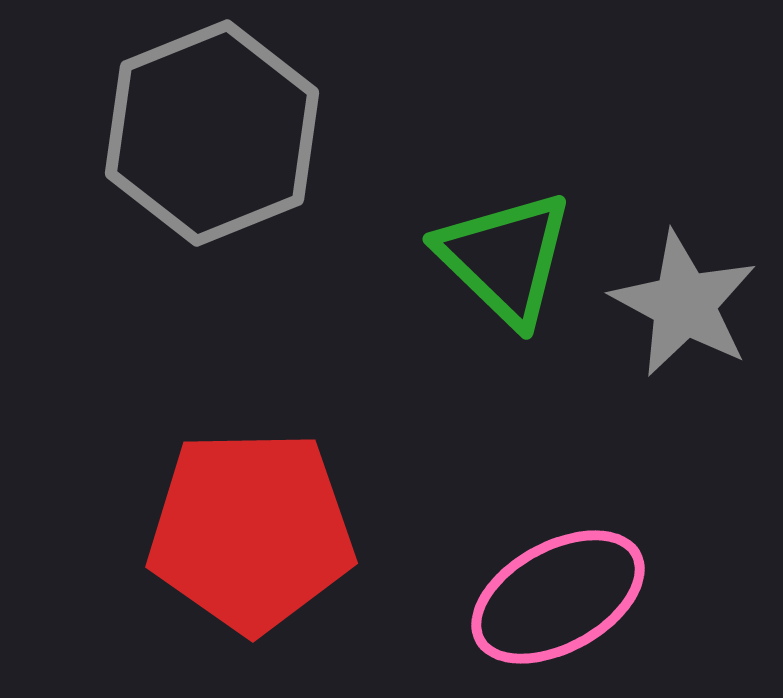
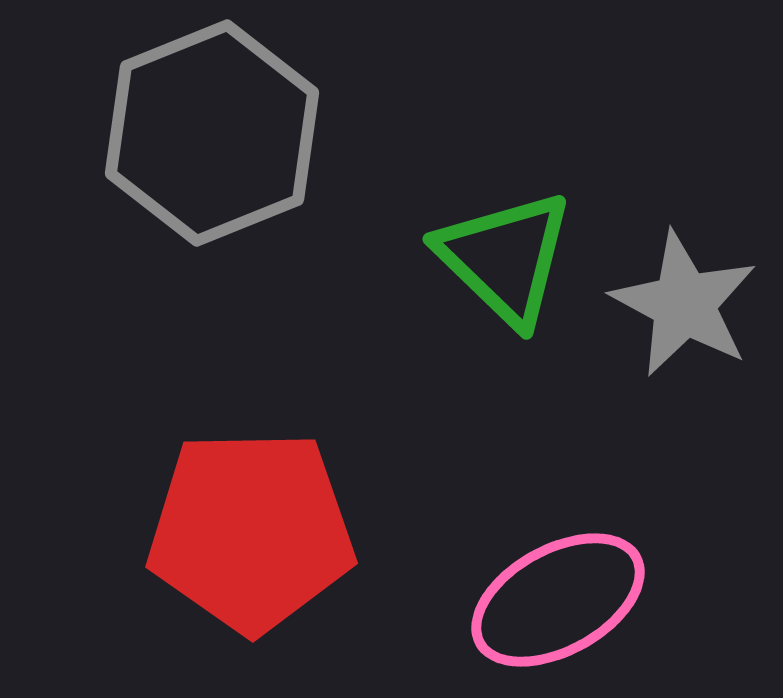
pink ellipse: moved 3 px down
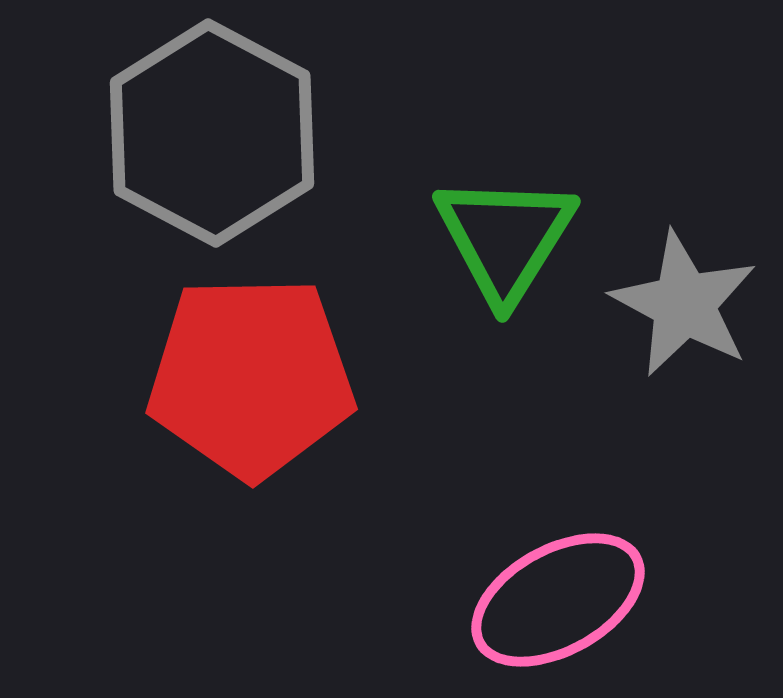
gray hexagon: rotated 10 degrees counterclockwise
green triangle: moved 20 px up; rotated 18 degrees clockwise
red pentagon: moved 154 px up
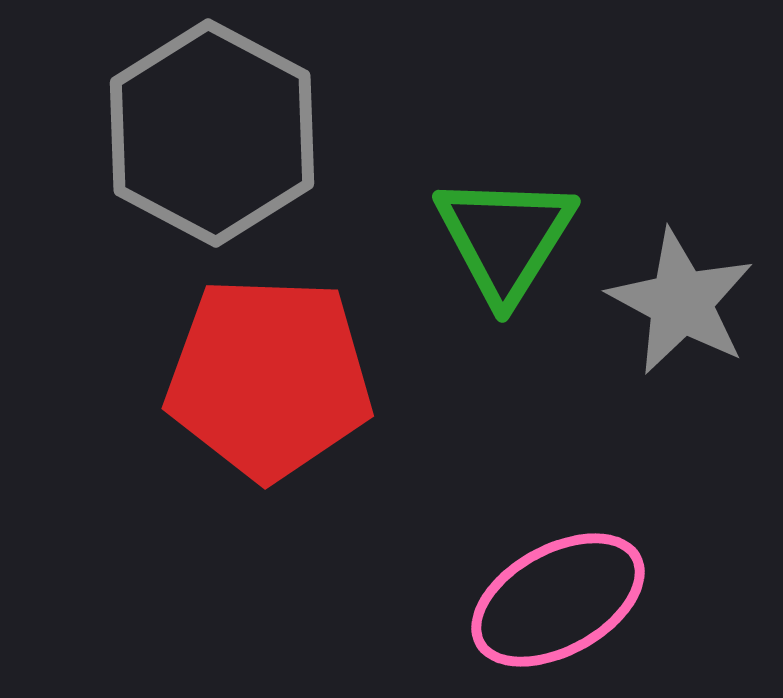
gray star: moved 3 px left, 2 px up
red pentagon: moved 18 px right, 1 px down; rotated 3 degrees clockwise
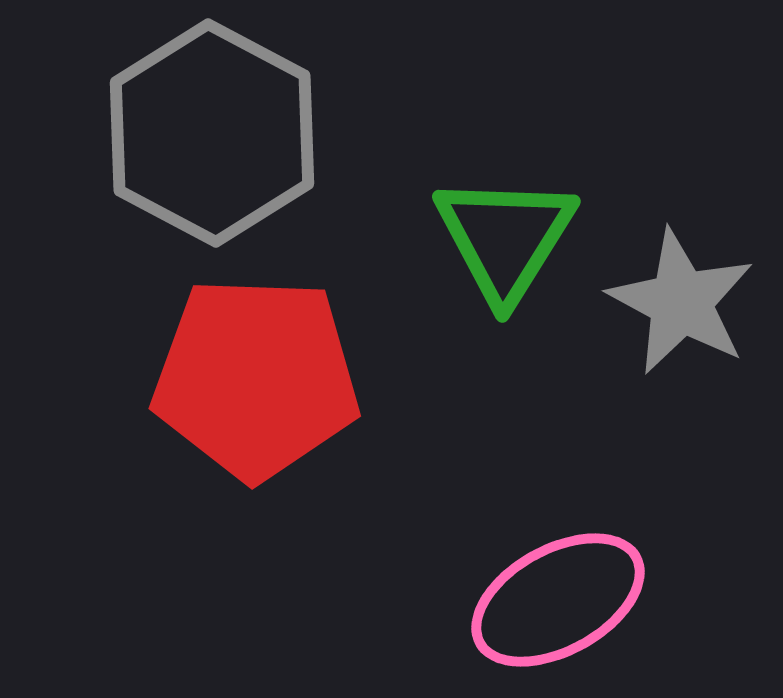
red pentagon: moved 13 px left
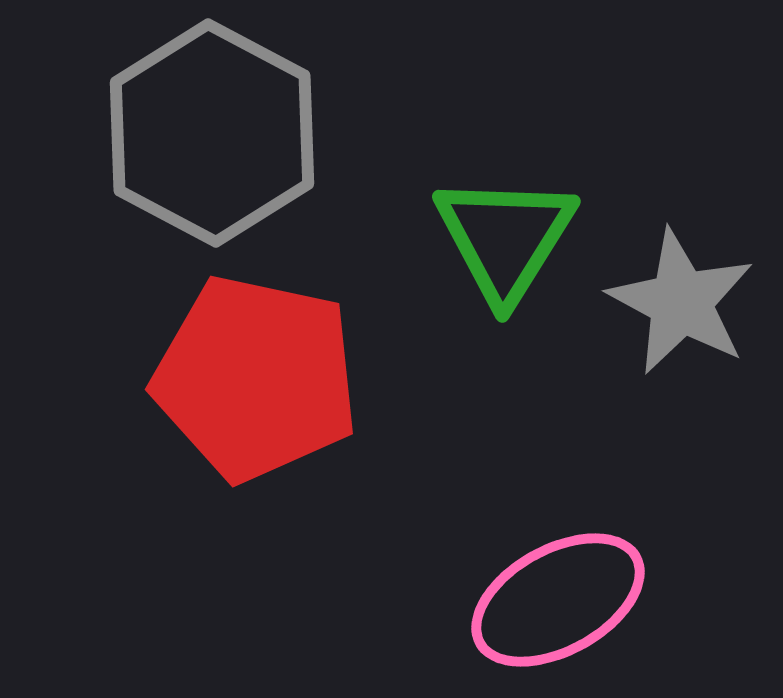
red pentagon: rotated 10 degrees clockwise
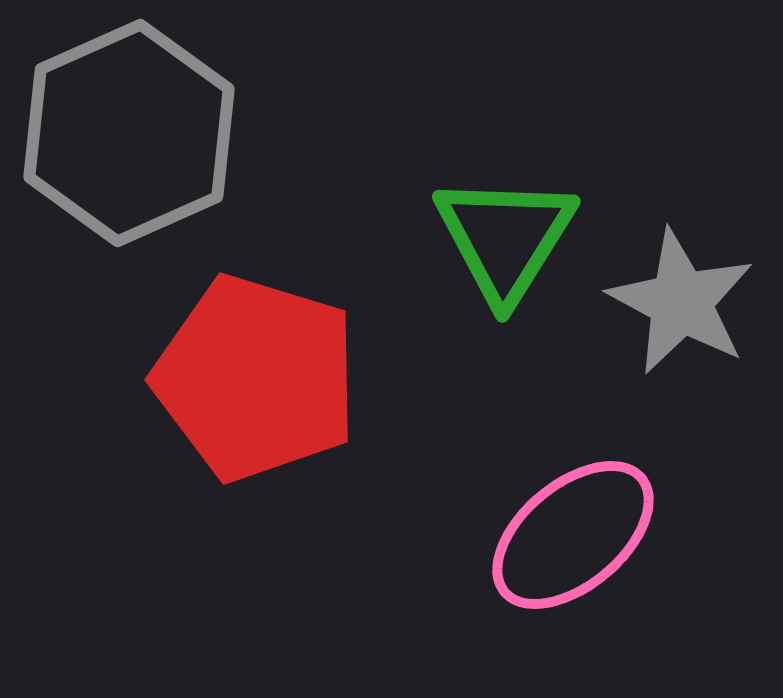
gray hexagon: moved 83 px left; rotated 8 degrees clockwise
red pentagon: rotated 5 degrees clockwise
pink ellipse: moved 15 px right, 65 px up; rotated 11 degrees counterclockwise
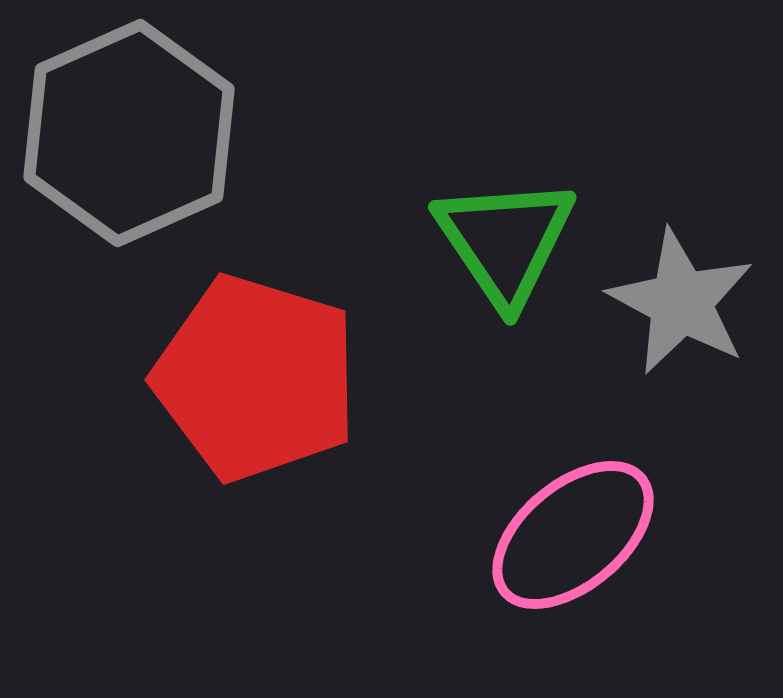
green triangle: moved 3 px down; rotated 6 degrees counterclockwise
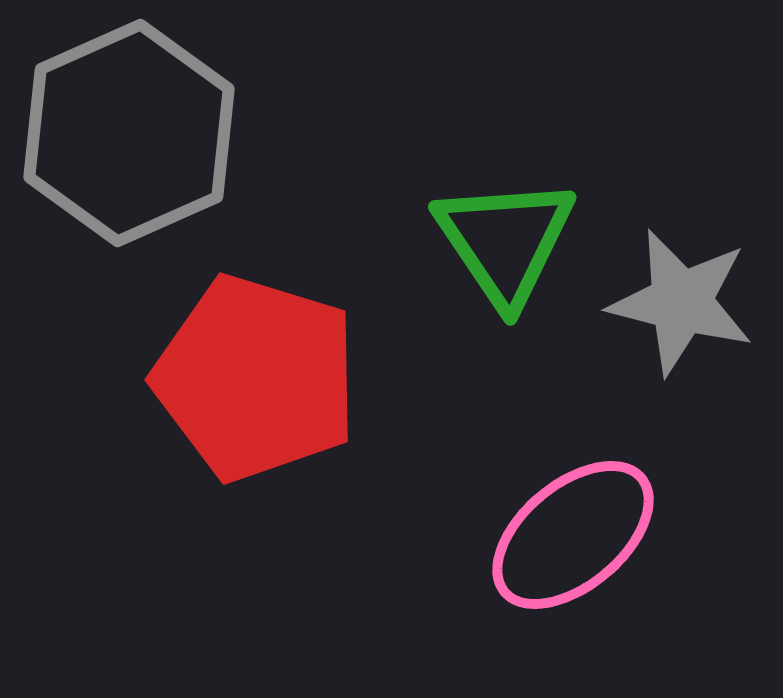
gray star: rotated 14 degrees counterclockwise
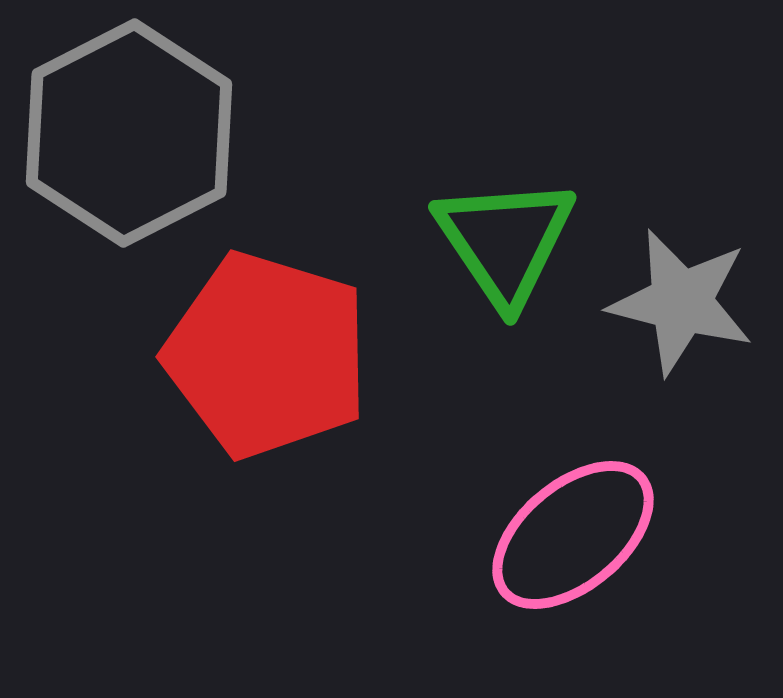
gray hexagon: rotated 3 degrees counterclockwise
red pentagon: moved 11 px right, 23 px up
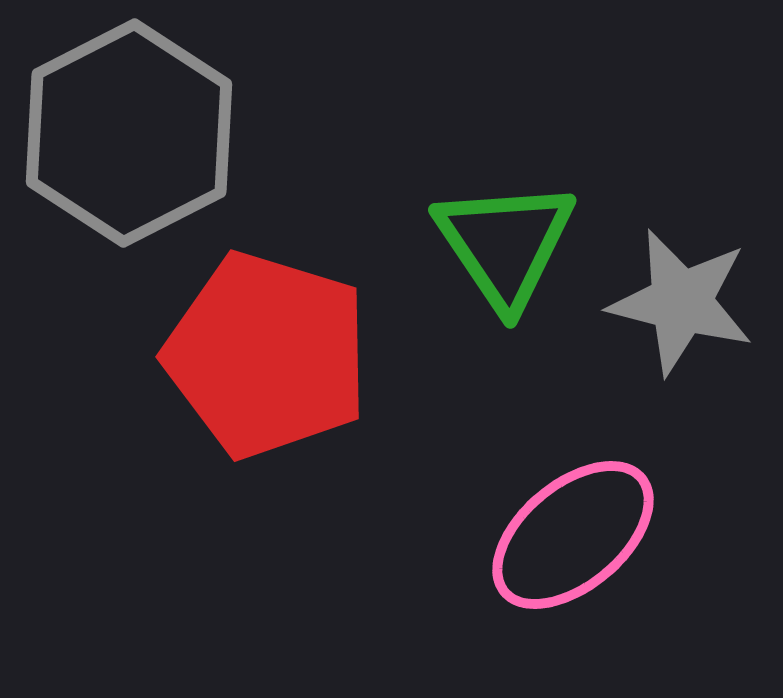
green triangle: moved 3 px down
